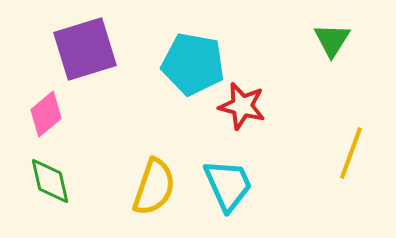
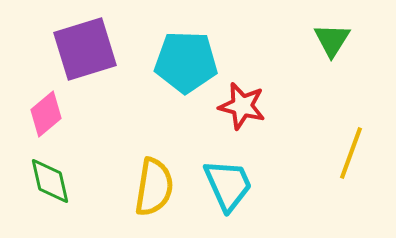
cyan pentagon: moved 7 px left, 2 px up; rotated 8 degrees counterclockwise
yellow semicircle: rotated 10 degrees counterclockwise
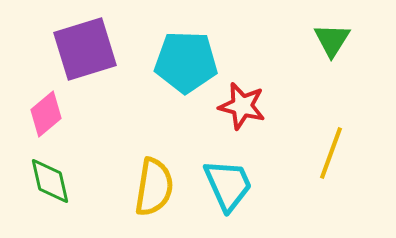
yellow line: moved 20 px left
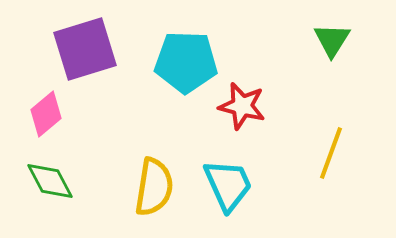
green diamond: rotated 15 degrees counterclockwise
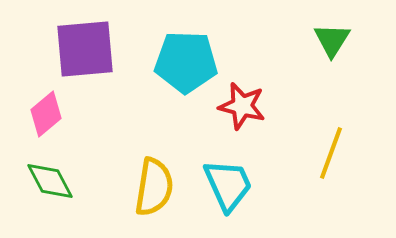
purple square: rotated 12 degrees clockwise
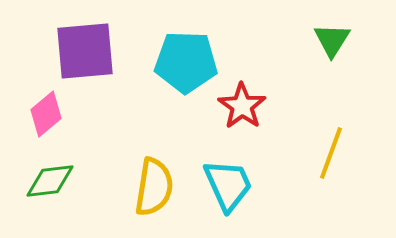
purple square: moved 2 px down
red star: rotated 21 degrees clockwise
green diamond: rotated 69 degrees counterclockwise
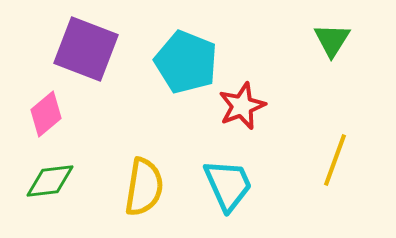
purple square: moved 1 px right, 2 px up; rotated 26 degrees clockwise
cyan pentagon: rotated 20 degrees clockwise
red star: rotated 15 degrees clockwise
yellow line: moved 4 px right, 7 px down
yellow semicircle: moved 10 px left
